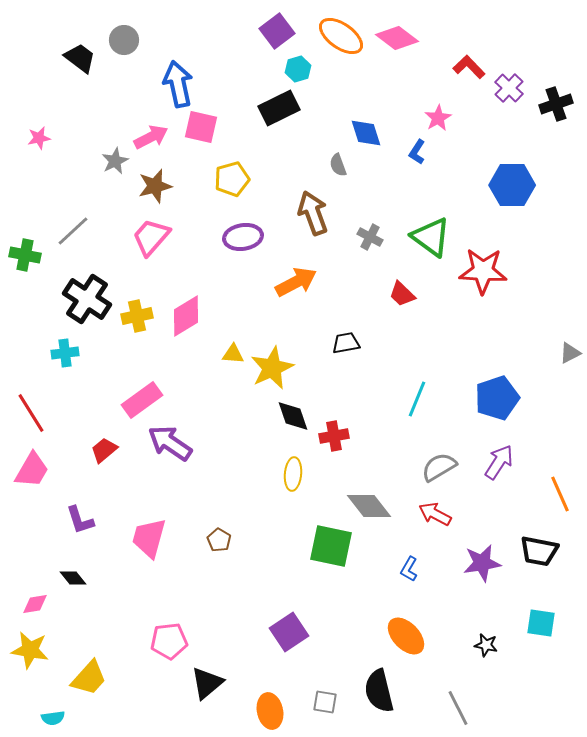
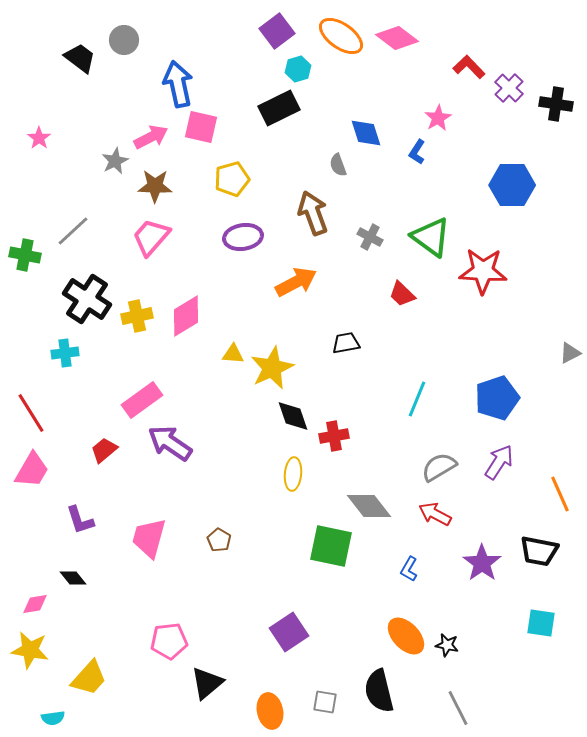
black cross at (556, 104): rotated 28 degrees clockwise
pink star at (39, 138): rotated 25 degrees counterclockwise
brown star at (155, 186): rotated 16 degrees clockwise
purple star at (482, 563): rotated 27 degrees counterclockwise
black star at (486, 645): moved 39 px left
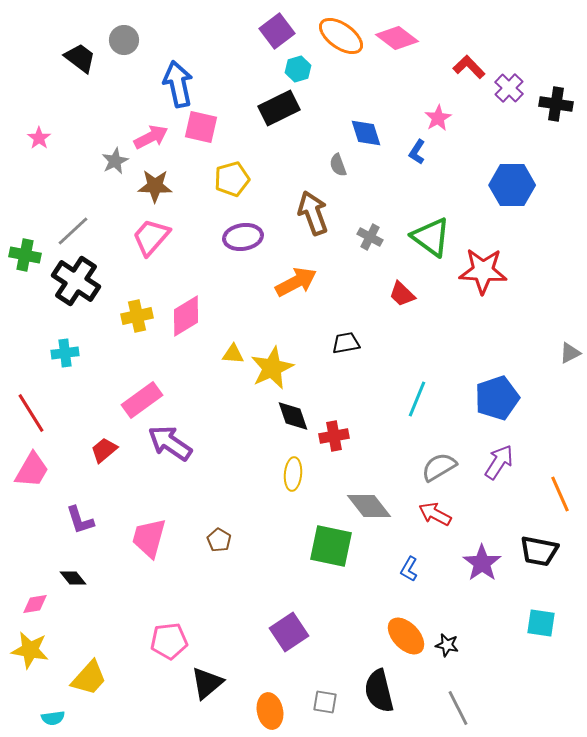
black cross at (87, 299): moved 11 px left, 18 px up
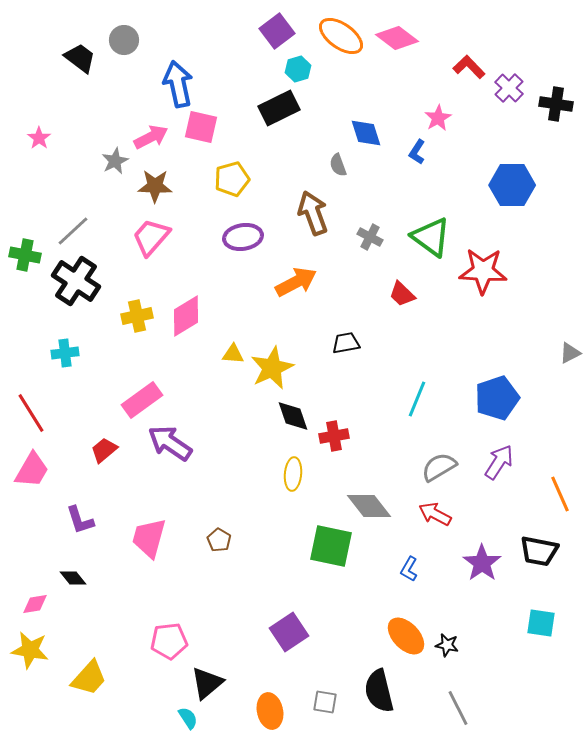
cyan semicircle at (53, 718): moved 135 px right; rotated 115 degrees counterclockwise
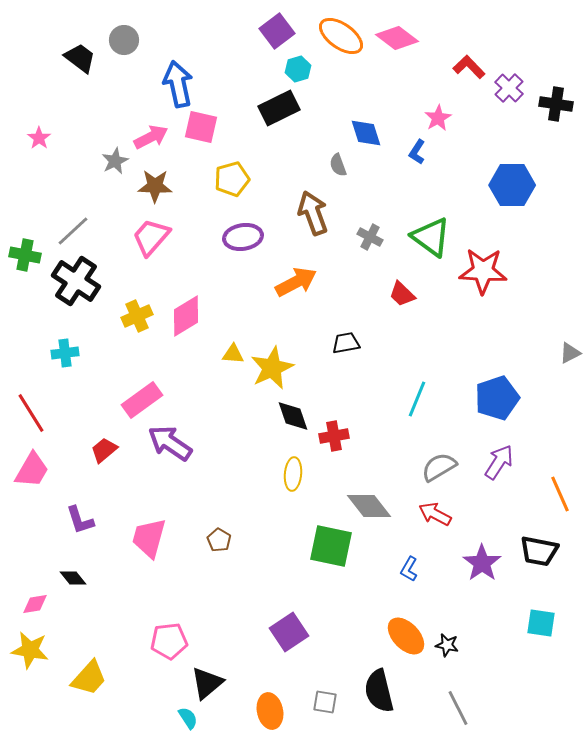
yellow cross at (137, 316): rotated 12 degrees counterclockwise
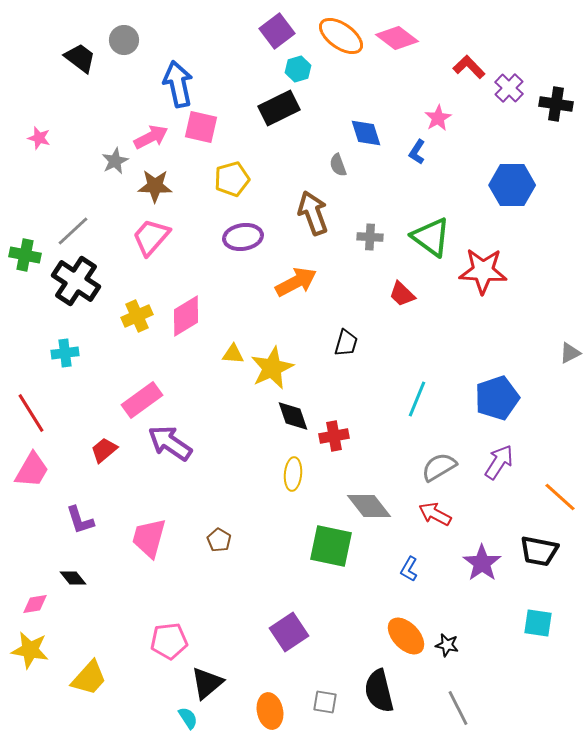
pink star at (39, 138): rotated 20 degrees counterclockwise
gray cross at (370, 237): rotated 25 degrees counterclockwise
black trapezoid at (346, 343): rotated 116 degrees clockwise
orange line at (560, 494): moved 3 px down; rotated 24 degrees counterclockwise
cyan square at (541, 623): moved 3 px left
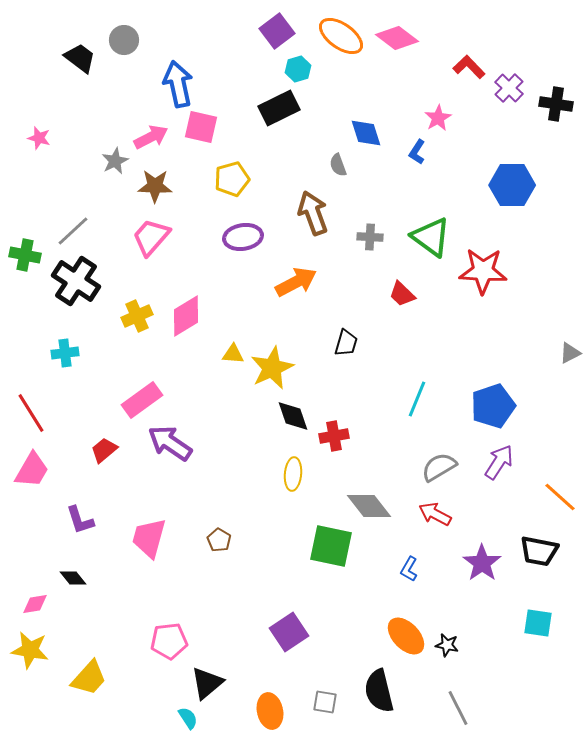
blue pentagon at (497, 398): moved 4 px left, 8 px down
